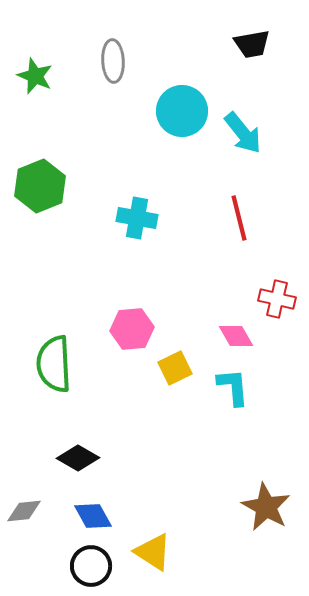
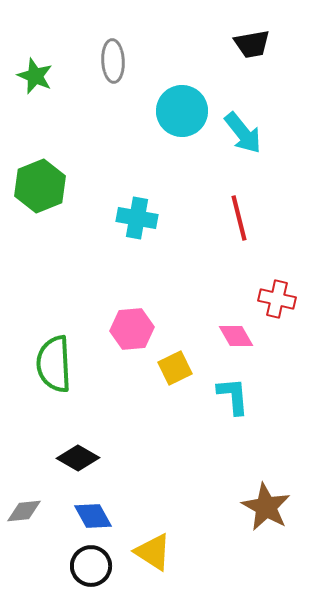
cyan L-shape: moved 9 px down
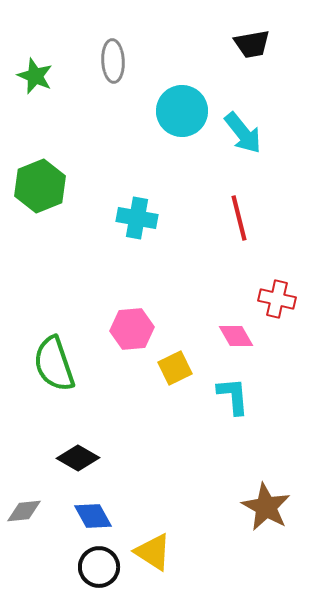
green semicircle: rotated 16 degrees counterclockwise
black circle: moved 8 px right, 1 px down
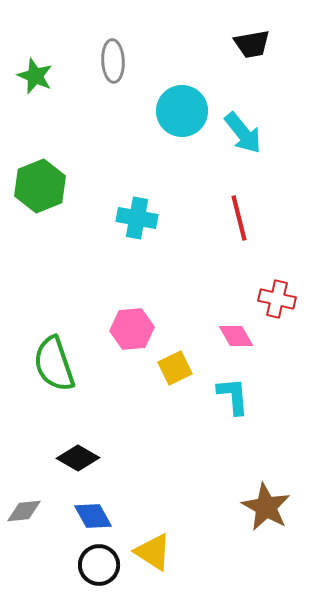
black circle: moved 2 px up
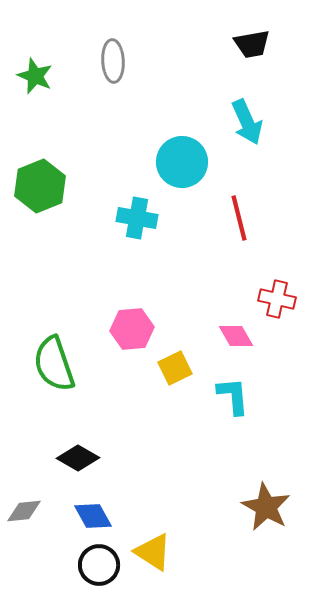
cyan circle: moved 51 px down
cyan arrow: moved 4 px right, 11 px up; rotated 15 degrees clockwise
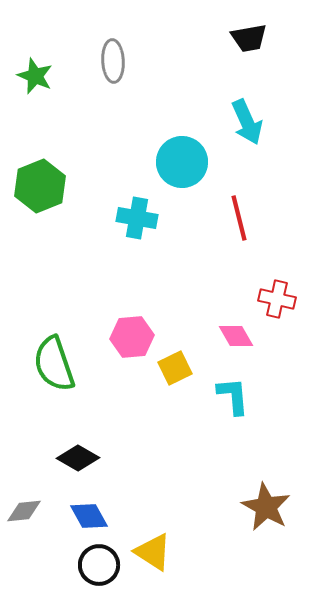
black trapezoid: moved 3 px left, 6 px up
pink hexagon: moved 8 px down
blue diamond: moved 4 px left
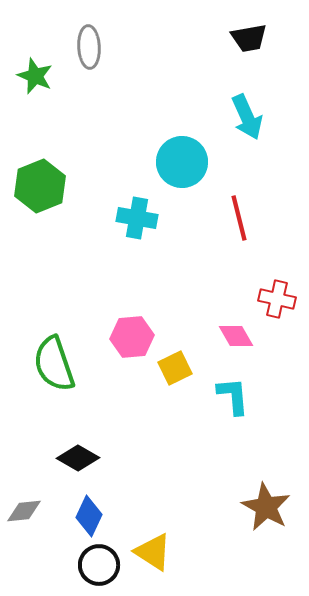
gray ellipse: moved 24 px left, 14 px up
cyan arrow: moved 5 px up
blue diamond: rotated 54 degrees clockwise
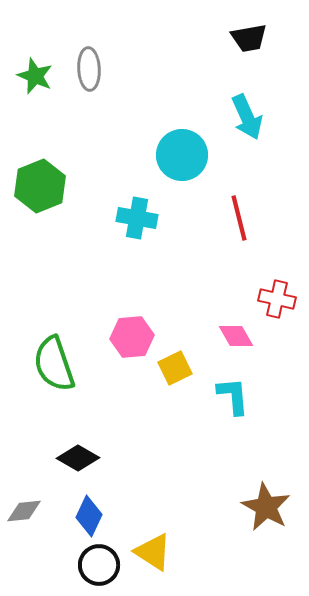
gray ellipse: moved 22 px down
cyan circle: moved 7 px up
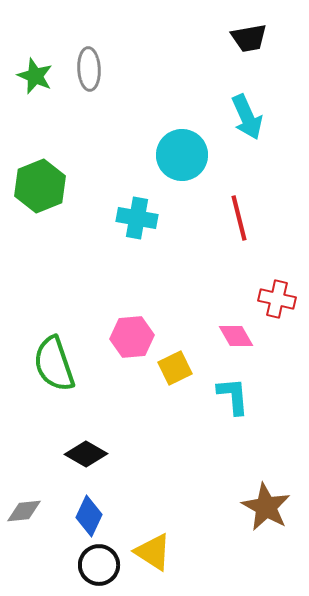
black diamond: moved 8 px right, 4 px up
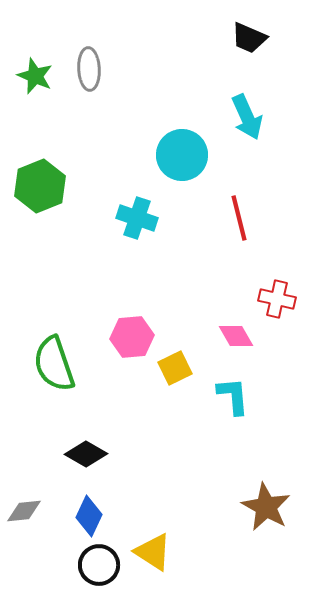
black trapezoid: rotated 33 degrees clockwise
cyan cross: rotated 9 degrees clockwise
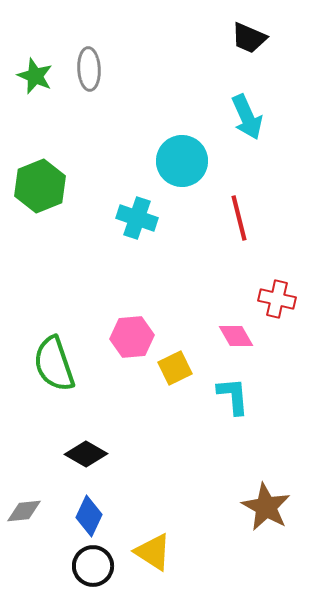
cyan circle: moved 6 px down
black circle: moved 6 px left, 1 px down
